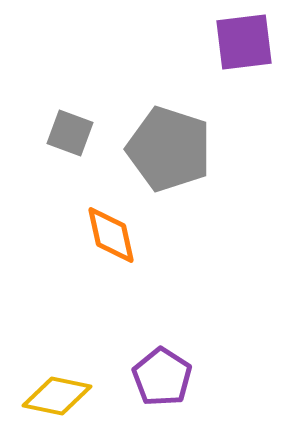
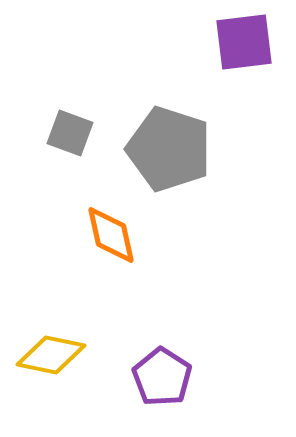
yellow diamond: moved 6 px left, 41 px up
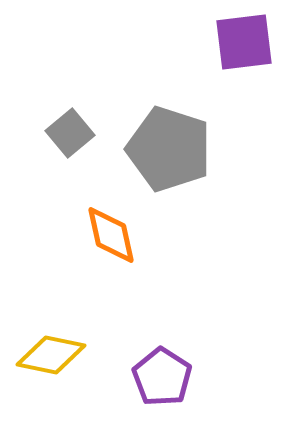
gray square: rotated 30 degrees clockwise
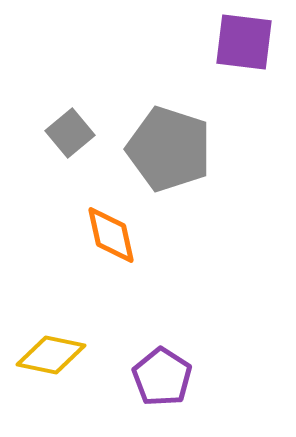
purple square: rotated 14 degrees clockwise
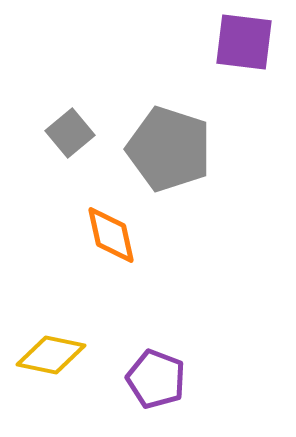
purple pentagon: moved 6 px left, 2 px down; rotated 12 degrees counterclockwise
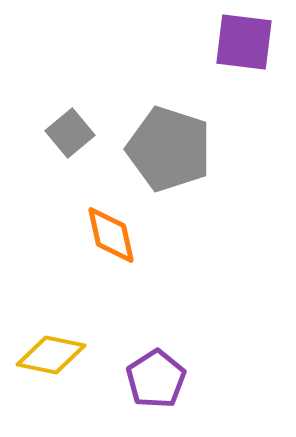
purple pentagon: rotated 18 degrees clockwise
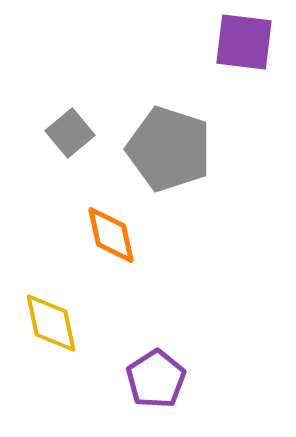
yellow diamond: moved 32 px up; rotated 66 degrees clockwise
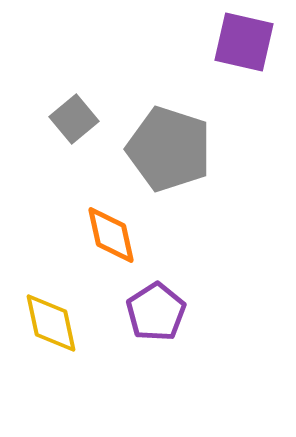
purple square: rotated 6 degrees clockwise
gray square: moved 4 px right, 14 px up
purple pentagon: moved 67 px up
